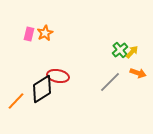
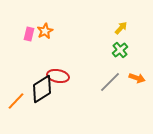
orange star: moved 2 px up
yellow arrow: moved 11 px left, 24 px up
orange arrow: moved 1 px left, 5 px down
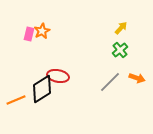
orange star: moved 3 px left
orange line: moved 1 px up; rotated 24 degrees clockwise
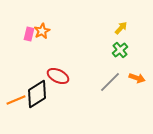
red ellipse: rotated 15 degrees clockwise
black diamond: moved 5 px left, 5 px down
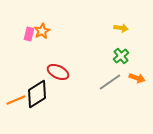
yellow arrow: rotated 56 degrees clockwise
green cross: moved 1 px right, 6 px down
red ellipse: moved 4 px up
gray line: rotated 10 degrees clockwise
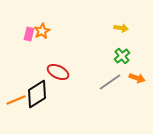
green cross: moved 1 px right
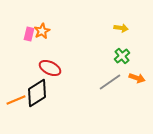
red ellipse: moved 8 px left, 4 px up
black diamond: moved 1 px up
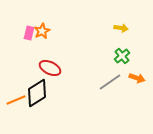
pink rectangle: moved 1 px up
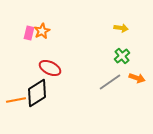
orange line: rotated 12 degrees clockwise
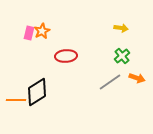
red ellipse: moved 16 px right, 12 px up; rotated 30 degrees counterclockwise
black diamond: moved 1 px up
orange line: rotated 12 degrees clockwise
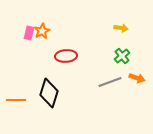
gray line: rotated 15 degrees clockwise
black diamond: moved 12 px right, 1 px down; rotated 40 degrees counterclockwise
